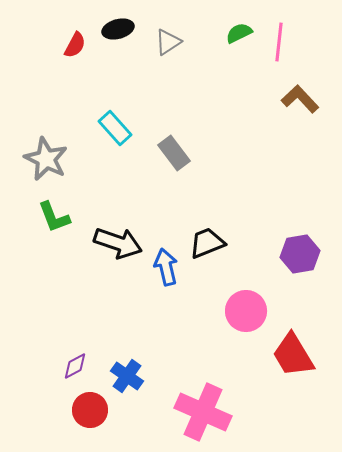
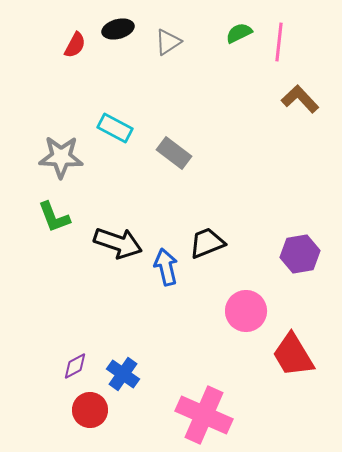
cyan rectangle: rotated 20 degrees counterclockwise
gray rectangle: rotated 16 degrees counterclockwise
gray star: moved 15 px right, 2 px up; rotated 24 degrees counterclockwise
blue cross: moved 4 px left, 2 px up
pink cross: moved 1 px right, 3 px down
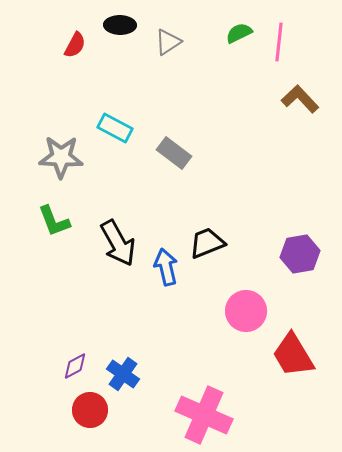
black ellipse: moved 2 px right, 4 px up; rotated 16 degrees clockwise
green L-shape: moved 4 px down
black arrow: rotated 42 degrees clockwise
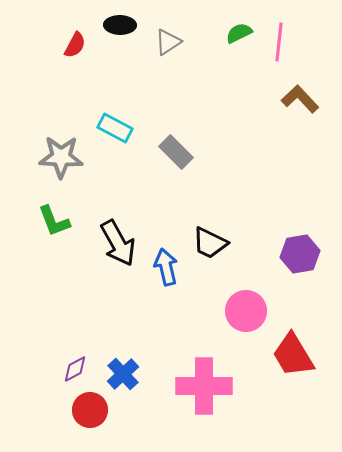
gray rectangle: moved 2 px right, 1 px up; rotated 8 degrees clockwise
black trapezoid: moved 3 px right; rotated 132 degrees counterclockwise
purple diamond: moved 3 px down
blue cross: rotated 12 degrees clockwise
pink cross: moved 29 px up; rotated 24 degrees counterclockwise
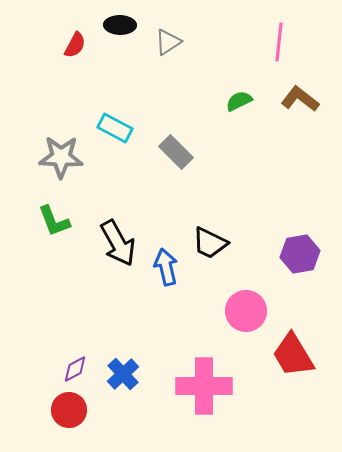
green semicircle: moved 68 px down
brown L-shape: rotated 9 degrees counterclockwise
red circle: moved 21 px left
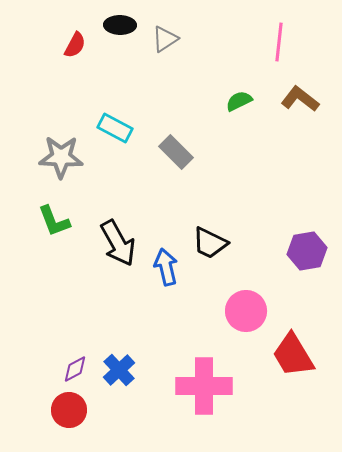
gray triangle: moved 3 px left, 3 px up
purple hexagon: moved 7 px right, 3 px up
blue cross: moved 4 px left, 4 px up
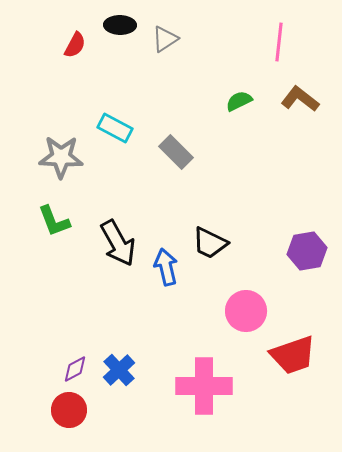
red trapezoid: rotated 78 degrees counterclockwise
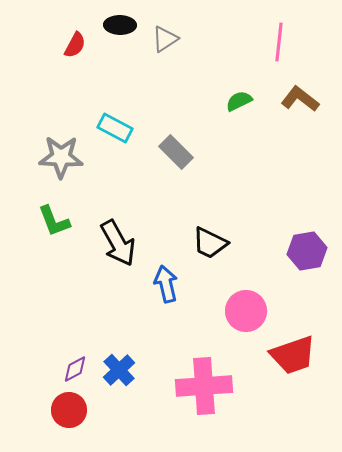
blue arrow: moved 17 px down
pink cross: rotated 4 degrees counterclockwise
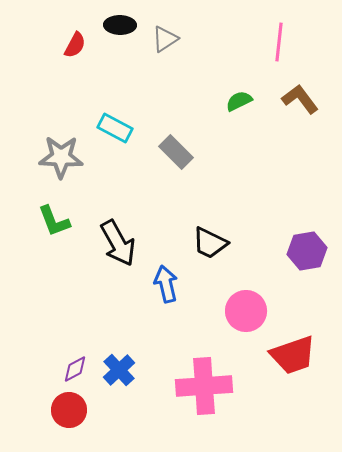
brown L-shape: rotated 15 degrees clockwise
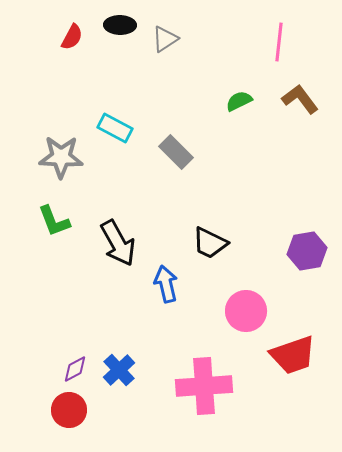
red semicircle: moved 3 px left, 8 px up
